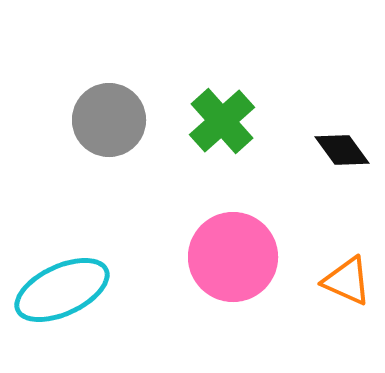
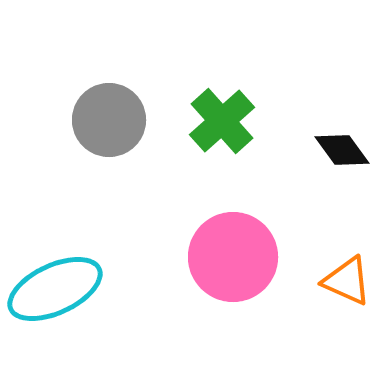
cyan ellipse: moved 7 px left, 1 px up
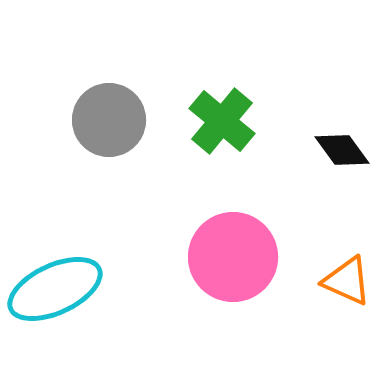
green cross: rotated 8 degrees counterclockwise
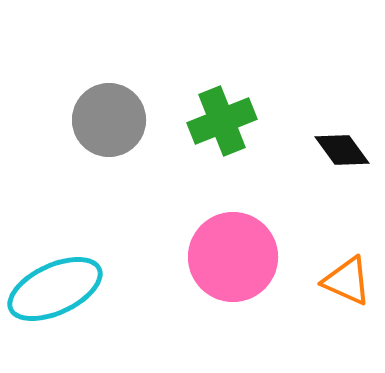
green cross: rotated 28 degrees clockwise
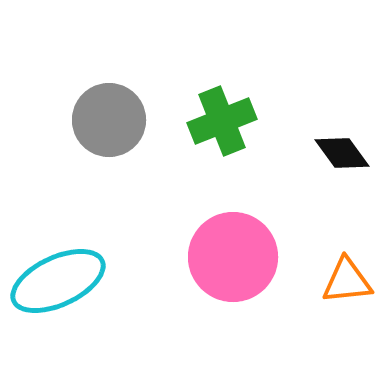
black diamond: moved 3 px down
orange triangle: rotated 30 degrees counterclockwise
cyan ellipse: moved 3 px right, 8 px up
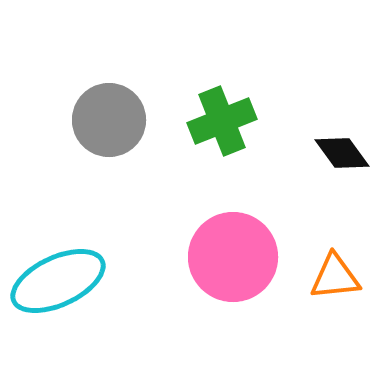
orange triangle: moved 12 px left, 4 px up
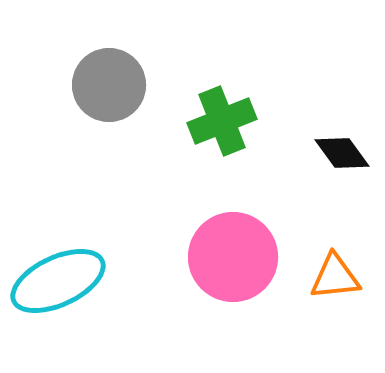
gray circle: moved 35 px up
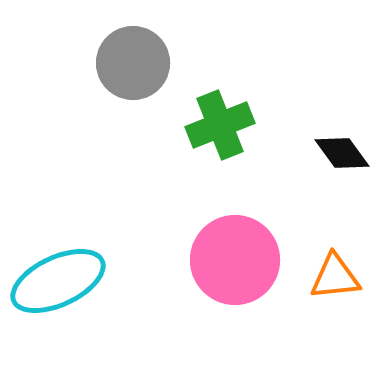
gray circle: moved 24 px right, 22 px up
green cross: moved 2 px left, 4 px down
pink circle: moved 2 px right, 3 px down
